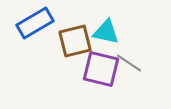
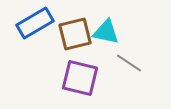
brown square: moved 7 px up
purple square: moved 21 px left, 9 px down
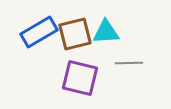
blue rectangle: moved 4 px right, 9 px down
cyan triangle: rotated 16 degrees counterclockwise
gray line: rotated 36 degrees counterclockwise
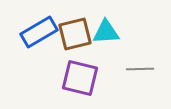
gray line: moved 11 px right, 6 px down
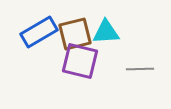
purple square: moved 17 px up
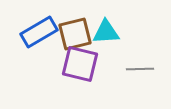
purple square: moved 3 px down
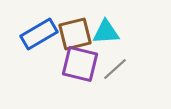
blue rectangle: moved 2 px down
gray line: moved 25 px left; rotated 40 degrees counterclockwise
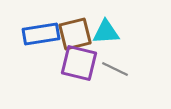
blue rectangle: moved 2 px right; rotated 21 degrees clockwise
purple square: moved 1 px left, 1 px up
gray line: rotated 68 degrees clockwise
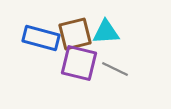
blue rectangle: moved 4 px down; rotated 24 degrees clockwise
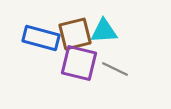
cyan triangle: moved 2 px left, 1 px up
